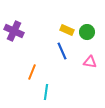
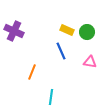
blue line: moved 1 px left
cyan line: moved 5 px right, 5 px down
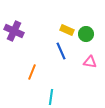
green circle: moved 1 px left, 2 px down
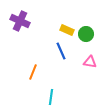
purple cross: moved 6 px right, 10 px up
orange line: moved 1 px right
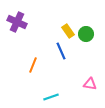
purple cross: moved 3 px left, 1 px down
yellow rectangle: moved 1 px right, 1 px down; rotated 32 degrees clockwise
pink triangle: moved 22 px down
orange line: moved 7 px up
cyan line: rotated 63 degrees clockwise
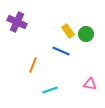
blue line: rotated 42 degrees counterclockwise
cyan line: moved 1 px left, 7 px up
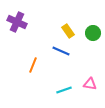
green circle: moved 7 px right, 1 px up
cyan line: moved 14 px right
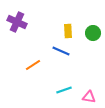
yellow rectangle: rotated 32 degrees clockwise
orange line: rotated 35 degrees clockwise
pink triangle: moved 1 px left, 13 px down
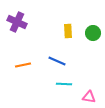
blue line: moved 4 px left, 10 px down
orange line: moved 10 px left; rotated 21 degrees clockwise
cyan line: moved 6 px up; rotated 21 degrees clockwise
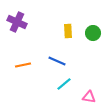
cyan line: rotated 42 degrees counterclockwise
